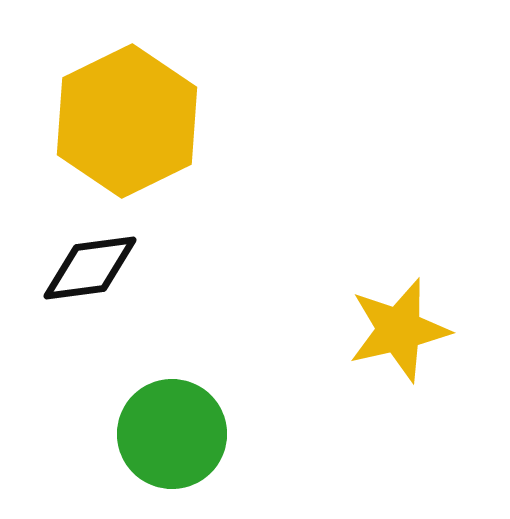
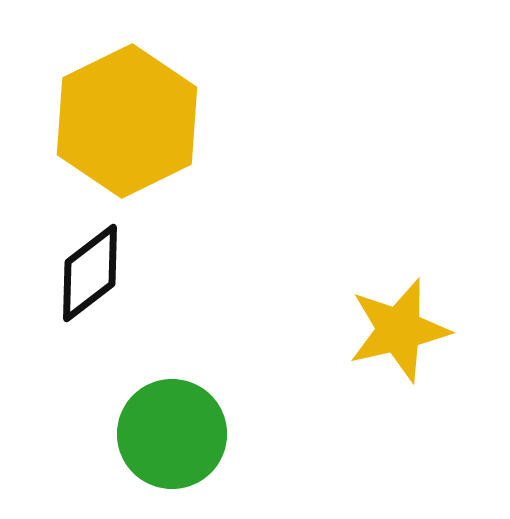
black diamond: moved 5 px down; rotated 30 degrees counterclockwise
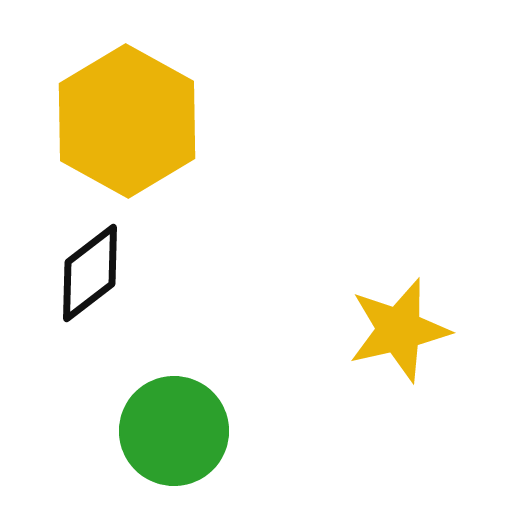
yellow hexagon: rotated 5 degrees counterclockwise
green circle: moved 2 px right, 3 px up
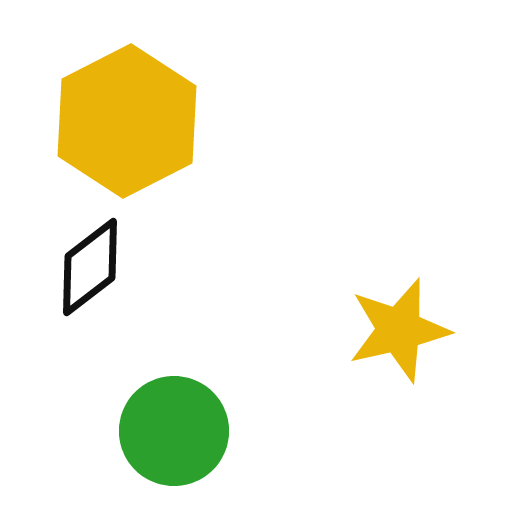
yellow hexagon: rotated 4 degrees clockwise
black diamond: moved 6 px up
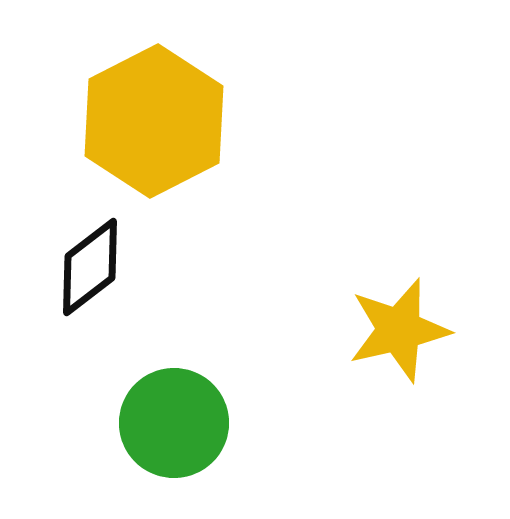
yellow hexagon: moved 27 px right
green circle: moved 8 px up
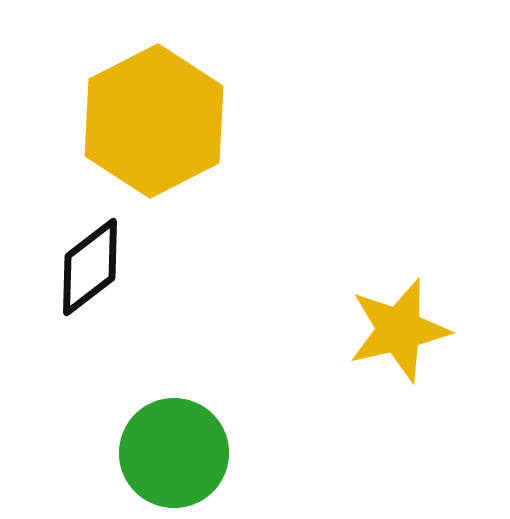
green circle: moved 30 px down
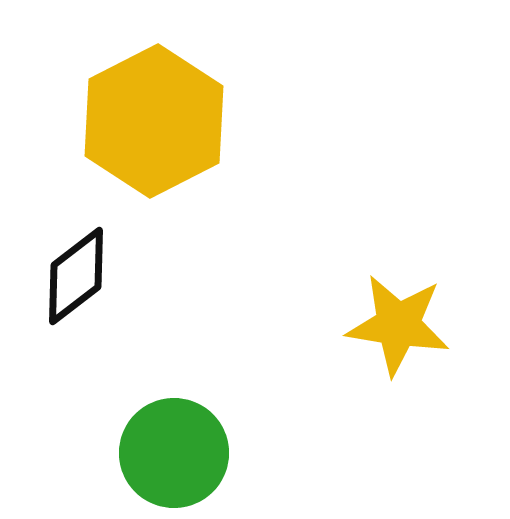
black diamond: moved 14 px left, 9 px down
yellow star: moved 1 px left, 5 px up; rotated 22 degrees clockwise
